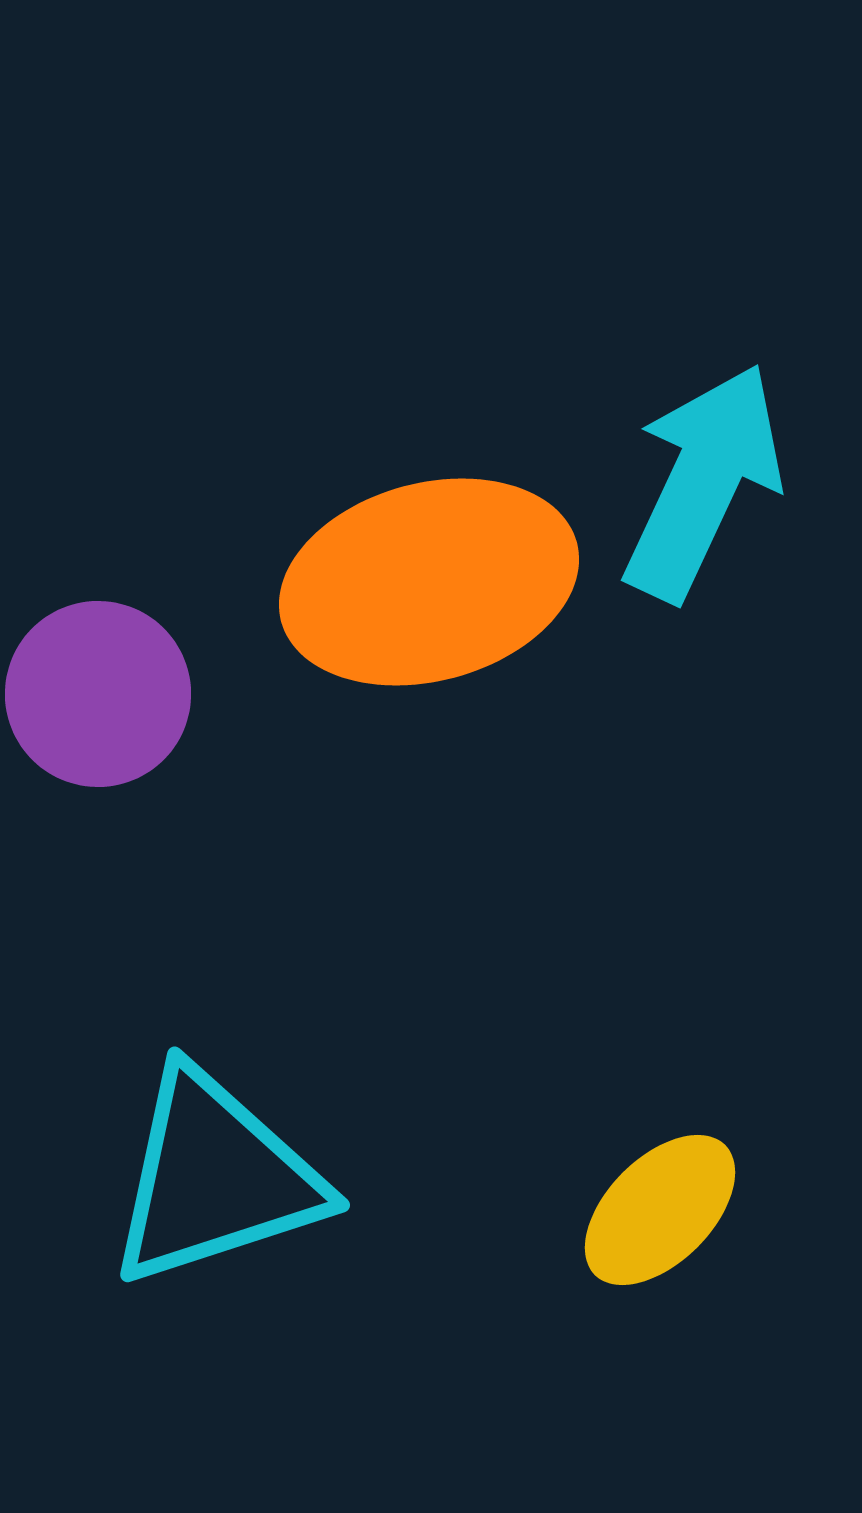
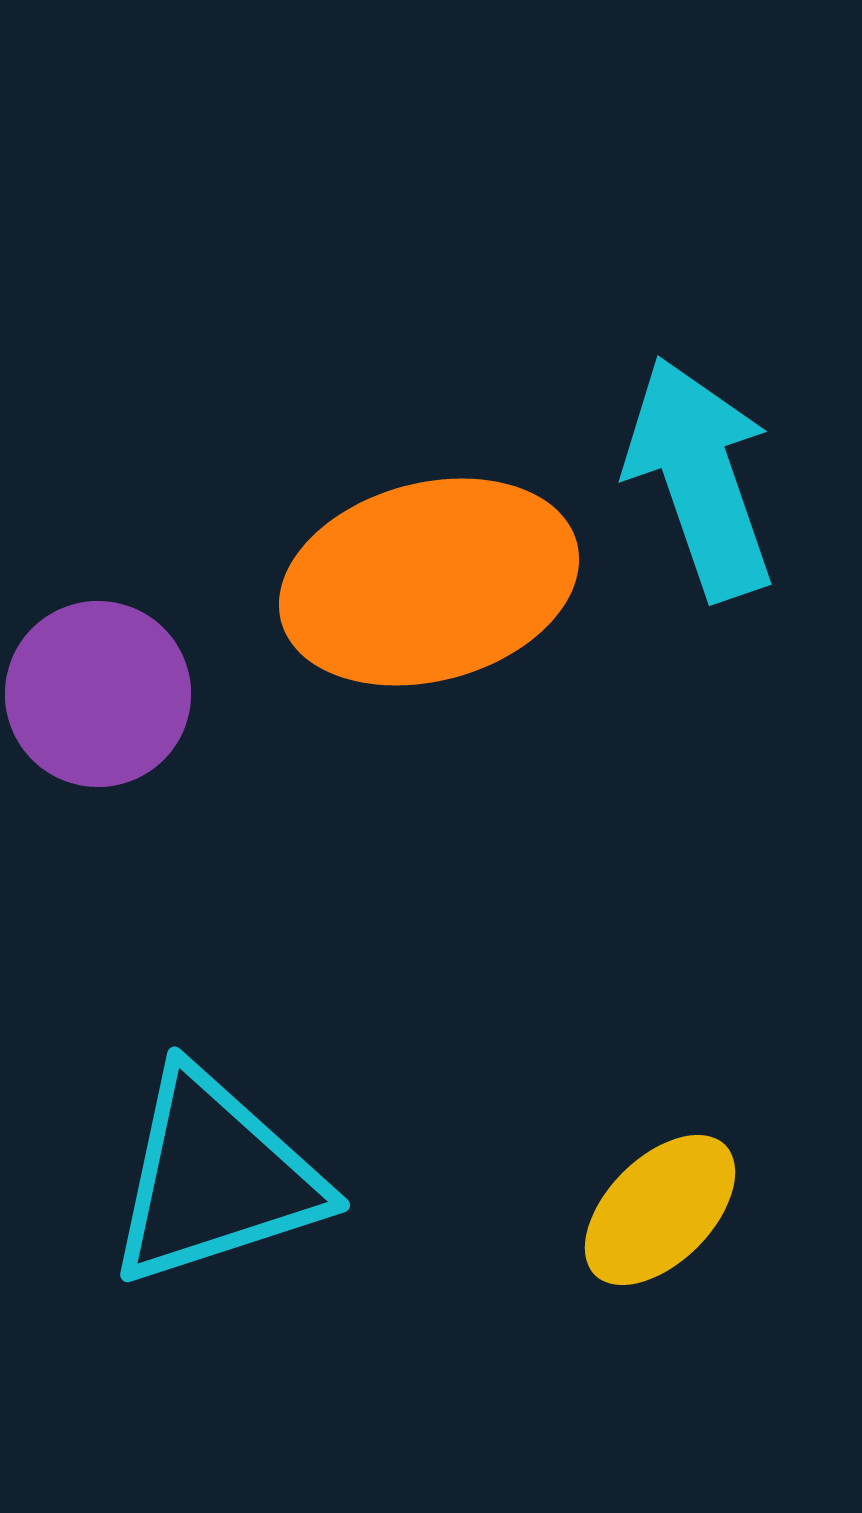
cyan arrow: moved 3 px left, 4 px up; rotated 44 degrees counterclockwise
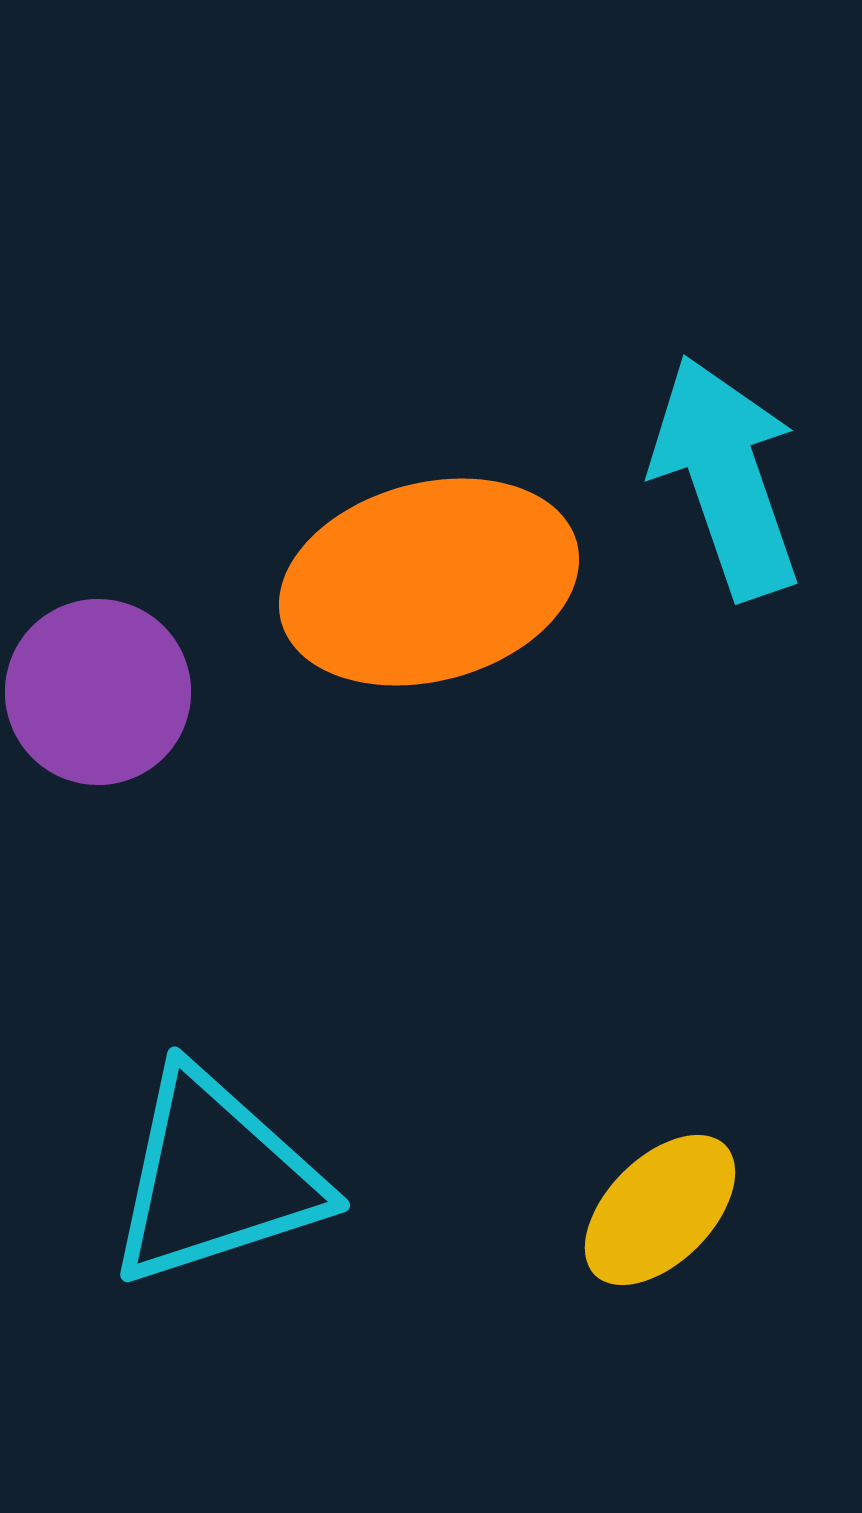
cyan arrow: moved 26 px right, 1 px up
purple circle: moved 2 px up
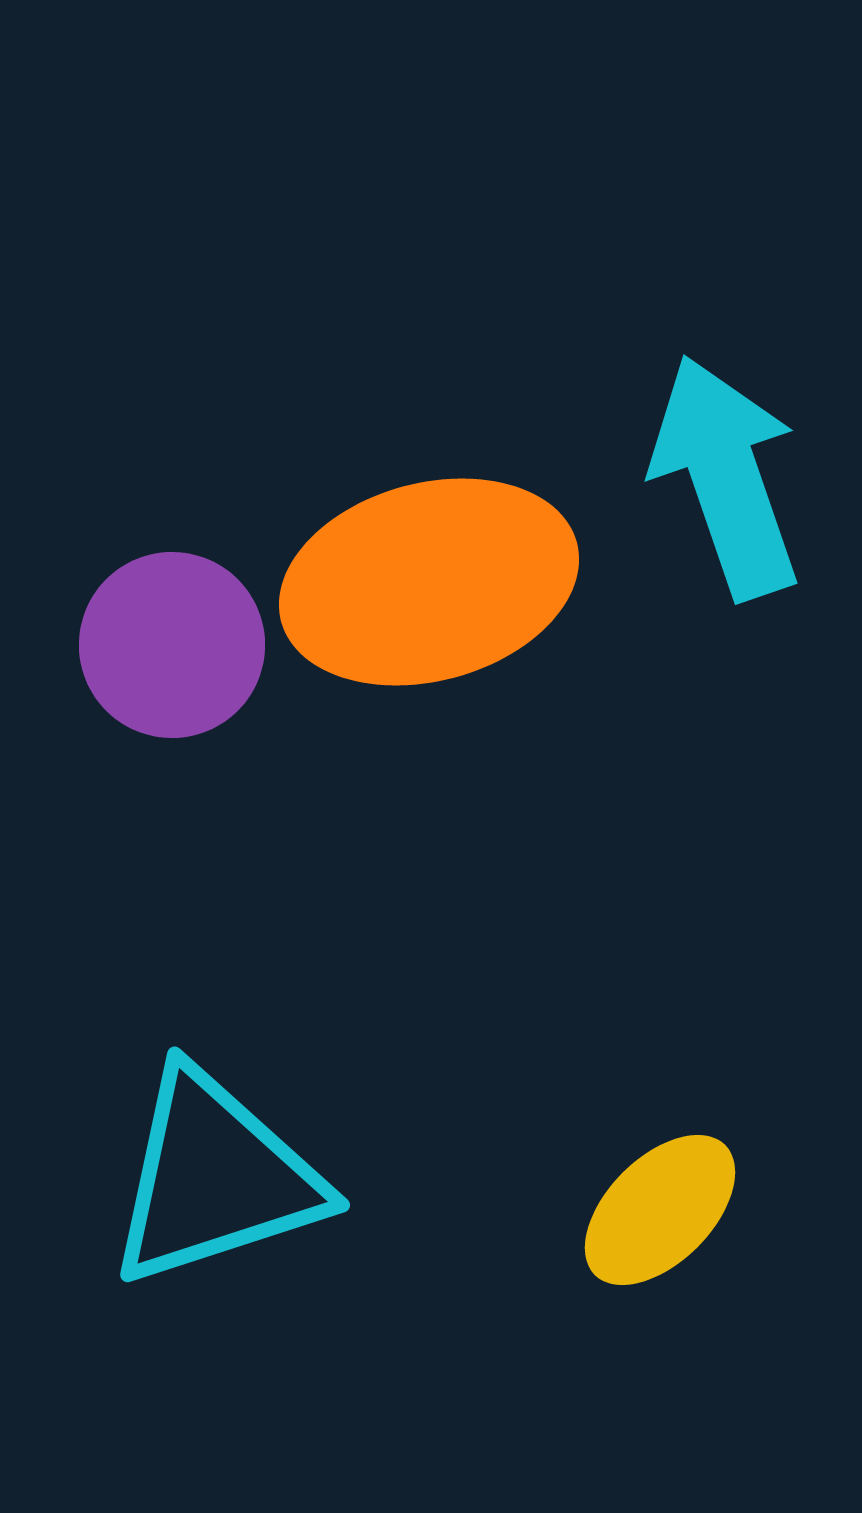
purple circle: moved 74 px right, 47 px up
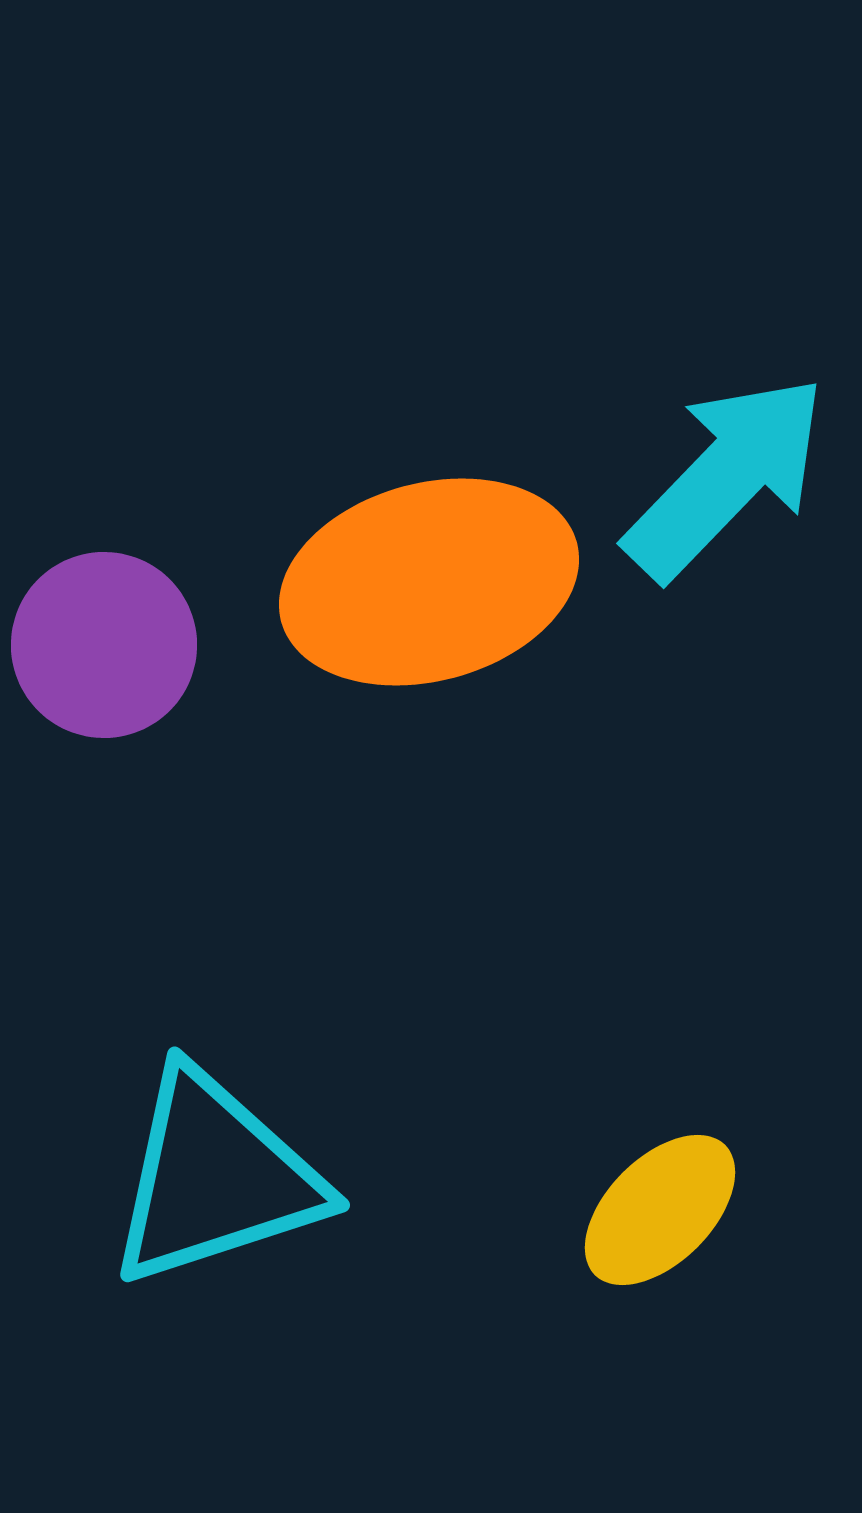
cyan arrow: rotated 63 degrees clockwise
purple circle: moved 68 px left
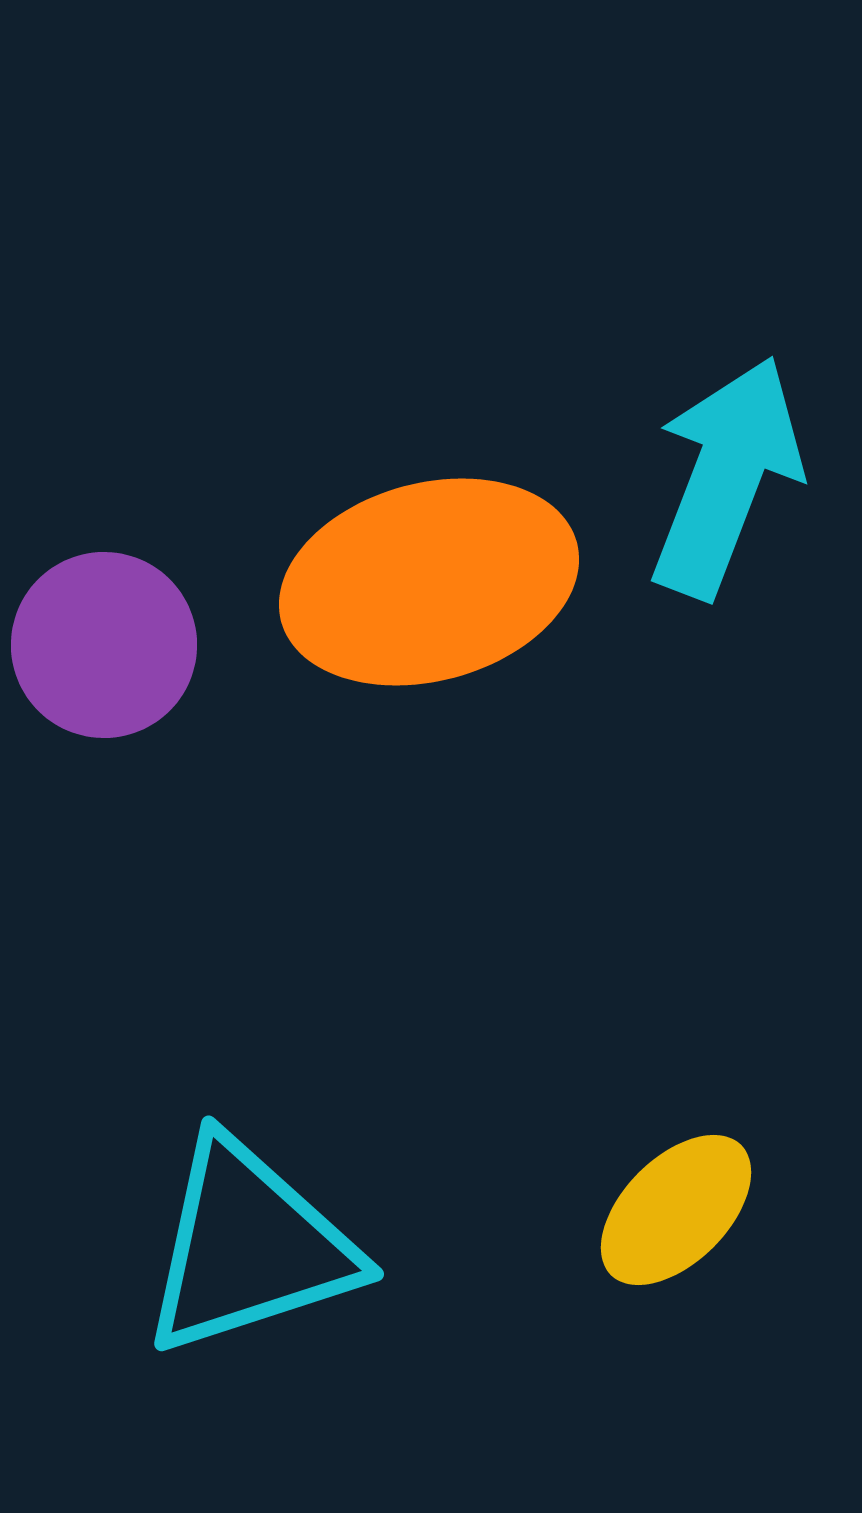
cyan arrow: rotated 23 degrees counterclockwise
cyan triangle: moved 34 px right, 69 px down
yellow ellipse: moved 16 px right
